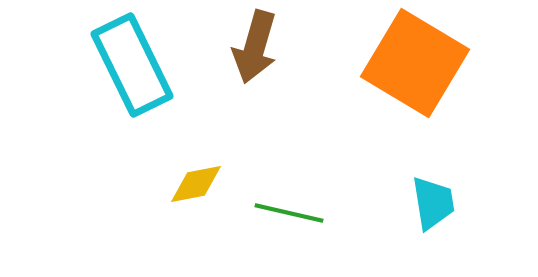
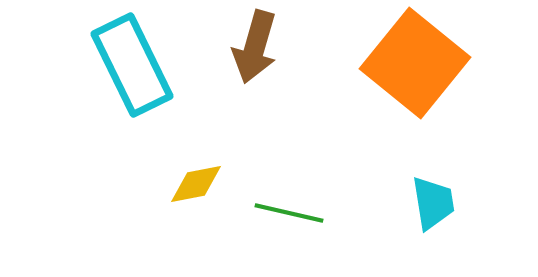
orange square: rotated 8 degrees clockwise
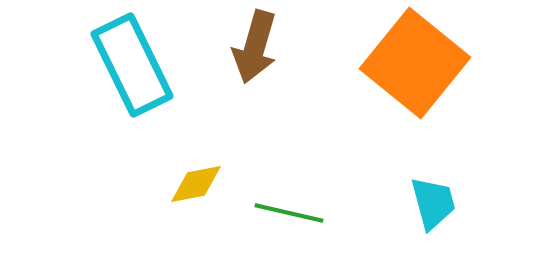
cyan trapezoid: rotated 6 degrees counterclockwise
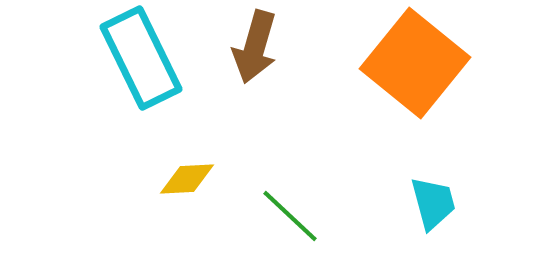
cyan rectangle: moved 9 px right, 7 px up
yellow diamond: moved 9 px left, 5 px up; rotated 8 degrees clockwise
green line: moved 1 px right, 3 px down; rotated 30 degrees clockwise
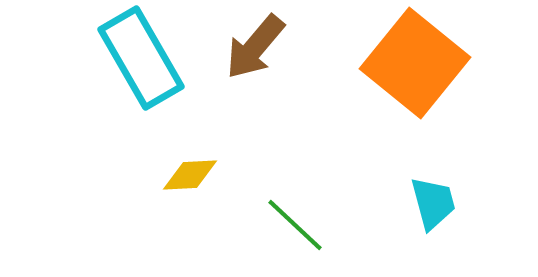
brown arrow: rotated 24 degrees clockwise
cyan rectangle: rotated 4 degrees counterclockwise
yellow diamond: moved 3 px right, 4 px up
green line: moved 5 px right, 9 px down
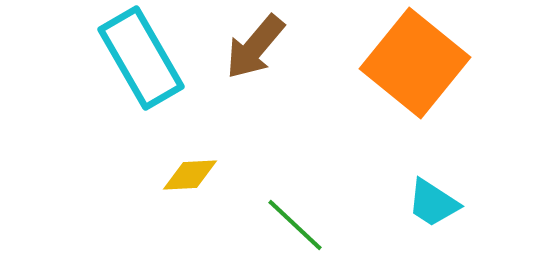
cyan trapezoid: rotated 138 degrees clockwise
